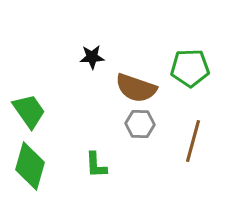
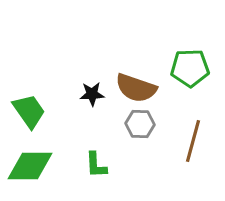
black star: moved 37 px down
green diamond: rotated 75 degrees clockwise
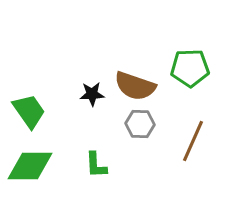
brown semicircle: moved 1 px left, 2 px up
brown line: rotated 9 degrees clockwise
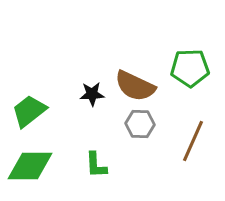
brown semicircle: rotated 6 degrees clockwise
green trapezoid: rotated 93 degrees counterclockwise
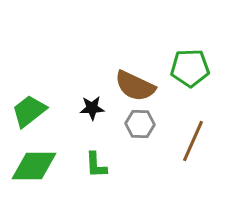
black star: moved 14 px down
green diamond: moved 4 px right
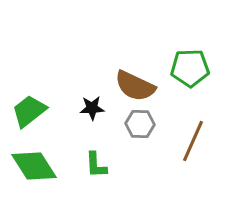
green diamond: rotated 57 degrees clockwise
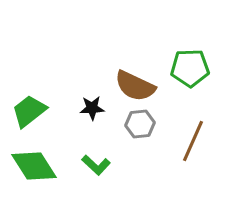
gray hexagon: rotated 8 degrees counterclockwise
green L-shape: rotated 44 degrees counterclockwise
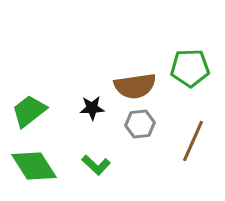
brown semicircle: rotated 33 degrees counterclockwise
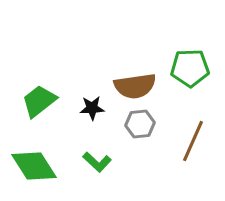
green trapezoid: moved 10 px right, 10 px up
green L-shape: moved 1 px right, 3 px up
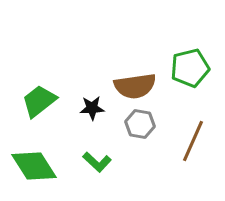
green pentagon: rotated 12 degrees counterclockwise
gray hexagon: rotated 16 degrees clockwise
